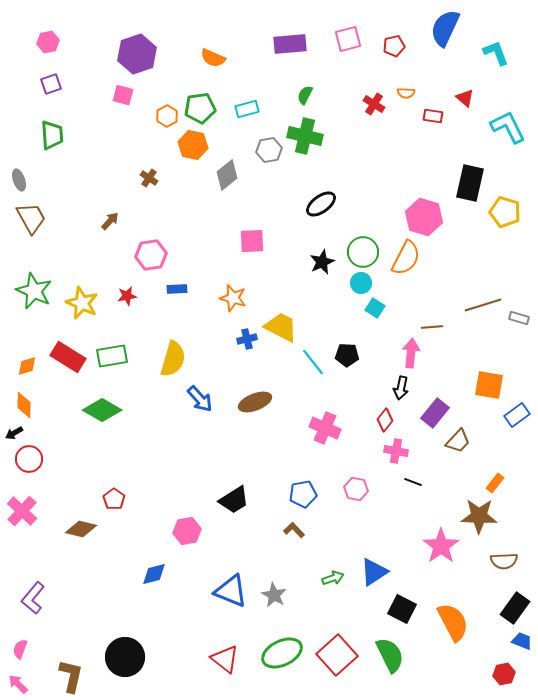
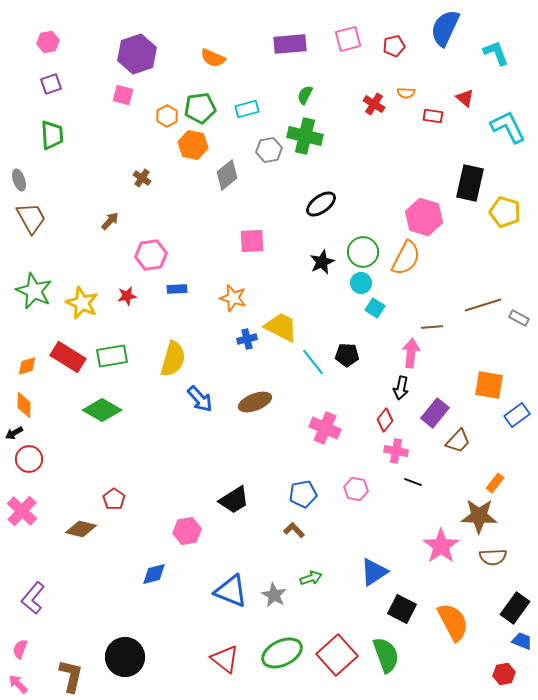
brown cross at (149, 178): moved 7 px left
gray rectangle at (519, 318): rotated 12 degrees clockwise
brown semicircle at (504, 561): moved 11 px left, 4 px up
green arrow at (333, 578): moved 22 px left
green semicircle at (390, 655): moved 4 px left; rotated 6 degrees clockwise
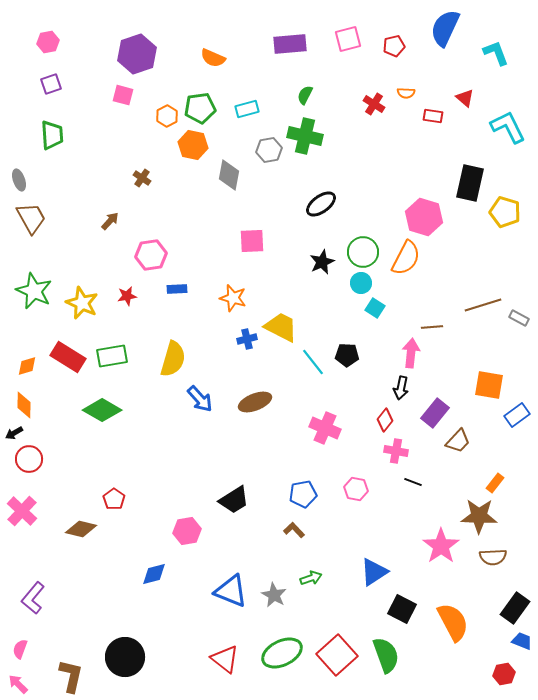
gray diamond at (227, 175): moved 2 px right; rotated 40 degrees counterclockwise
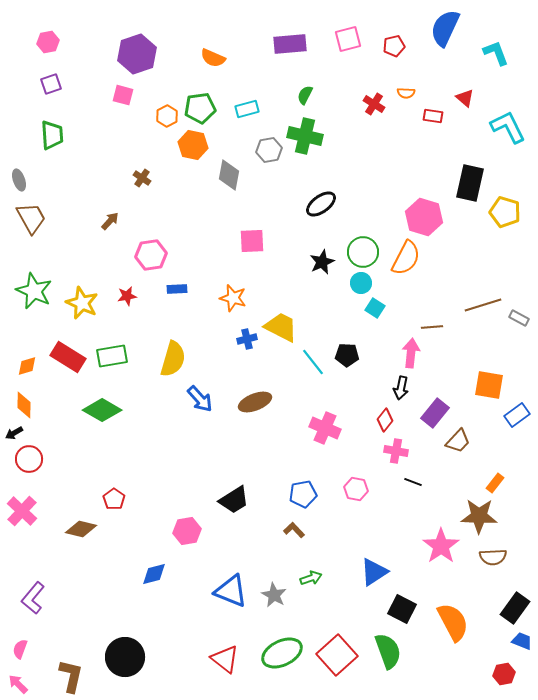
green semicircle at (386, 655): moved 2 px right, 4 px up
